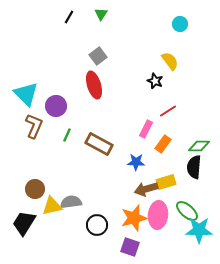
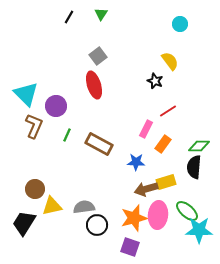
gray semicircle: moved 13 px right, 5 px down
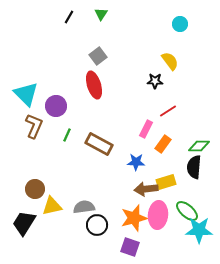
black star: rotated 21 degrees counterclockwise
brown arrow: rotated 10 degrees clockwise
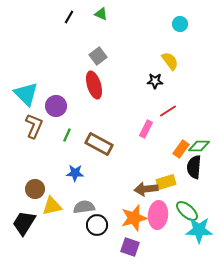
green triangle: rotated 40 degrees counterclockwise
orange rectangle: moved 18 px right, 5 px down
blue star: moved 61 px left, 11 px down
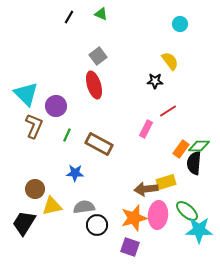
black semicircle: moved 4 px up
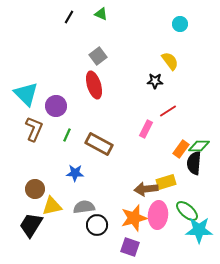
brown L-shape: moved 3 px down
black trapezoid: moved 7 px right, 2 px down
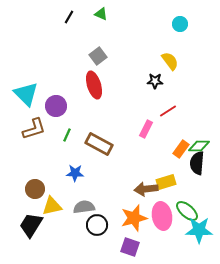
brown L-shape: rotated 50 degrees clockwise
black semicircle: moved 3 px right
pink ellipse: moved 4 px right, 1 px down; rotated 16 degrees counterclockwise
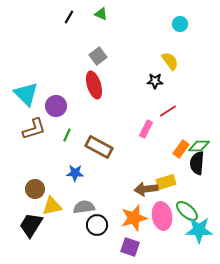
brown rectangle: moved 3 px down
